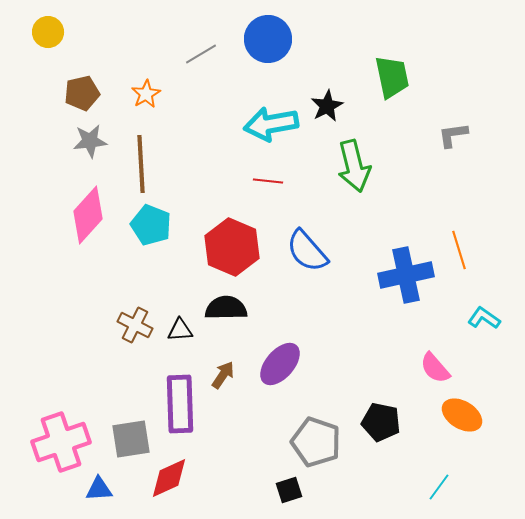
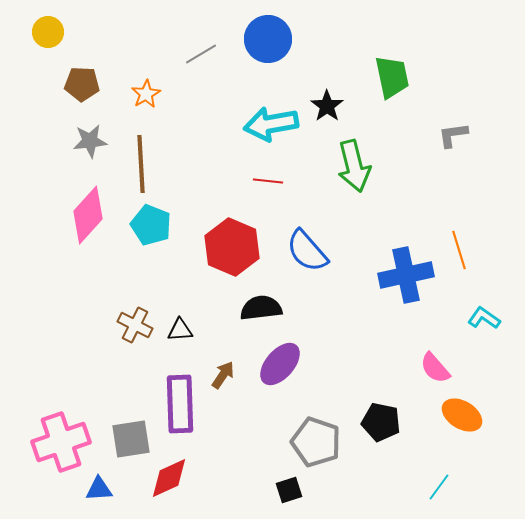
brown pentagon: moved 9 px up; rotated 16 degrees clockwise
black star: rotated 8 degrees counterclockwise
black semicircle: moved 35 px right; rotated 6 degrees counterclockwise
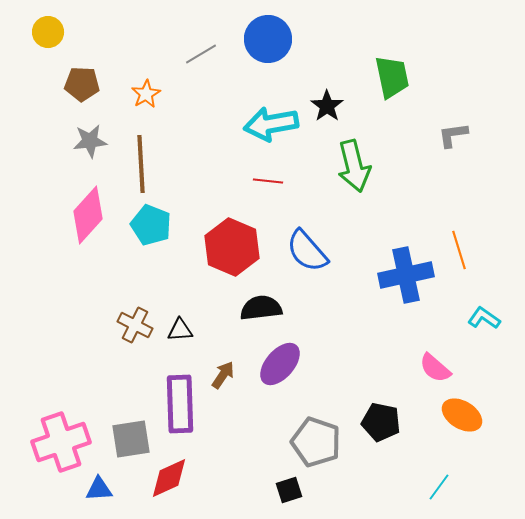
pink semicircle: rotated 8 degrees counterclockwise
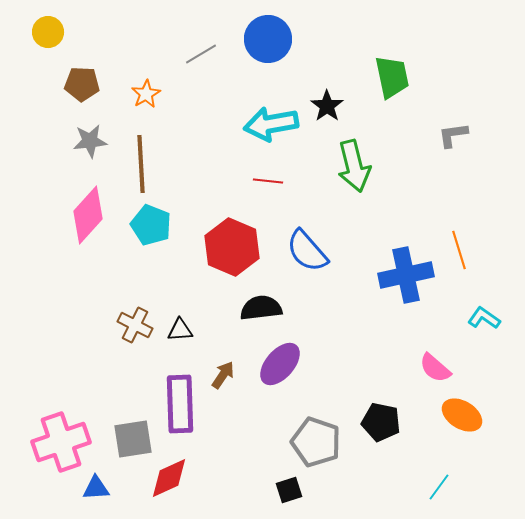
gray square: moved 2 px right
blue triangle: moved 3 px left, 1 px up
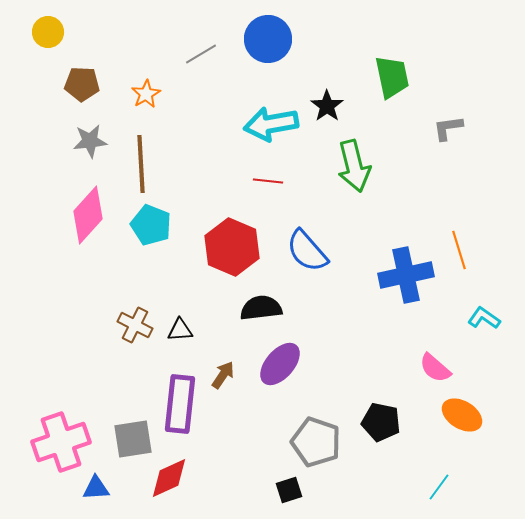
gray L-shape: moved 5 px left, 7 px up
purple rectangle: rotated 8 degrees clockwise
